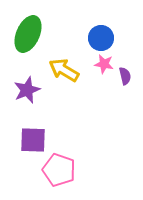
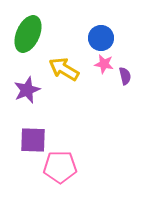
yellow arrow: moved 1 px up
pink pentagon: moved 1 px right, 3 px up; rotated 20 degrees counterclockwise
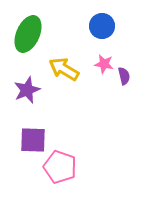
blue circle: moved 1 px right, 12 px up
purple semicircle: moved 1 px left
pink pentagon: rotated 20 degrees clockwise
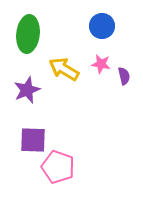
green ellipse: rotated 18 degrees counterclockwise
pink star: moved 3 px left
pink pentagon: moved 2 px left
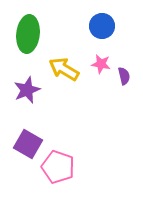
purple square: moved 5 px left, 4 px down; rotated 28 degrees clockwise
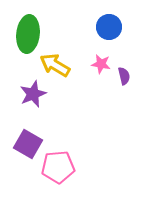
blue circle: moved 7 px right, 1 px down
yellow arrow: moved 9 px left, 4 px up
purple star: moved 6 px right, 4 px down
pink pentagon: rotated 24 degrees counterclockwise
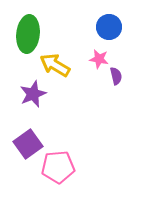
pink star: moved 2 px left, 5 px up
purple semicircle: moved 8 px left
purple square: rotated 24 degrees clockwise
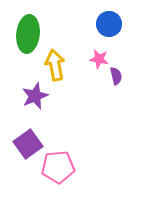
blue circle: moved 3 px up
yellow arrow: rotated 48 degrees clockwise
purple star: moved 2 px right, 2 px down
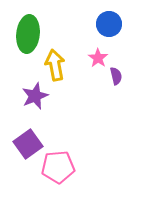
pink star: moved 1 px left, 1 px up; rotated 24 degrees clockwise
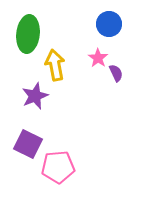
purple semicircle: moved 3 px up; rotated 12 degrees counterclockwise
purple square: rotated 28 degrees counterclockwise
